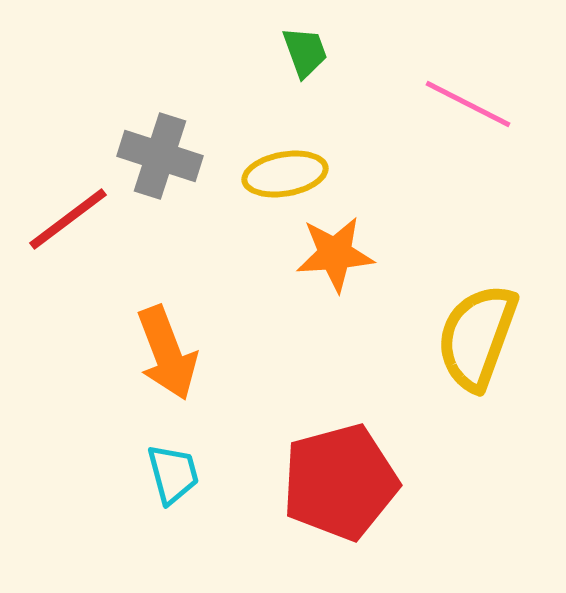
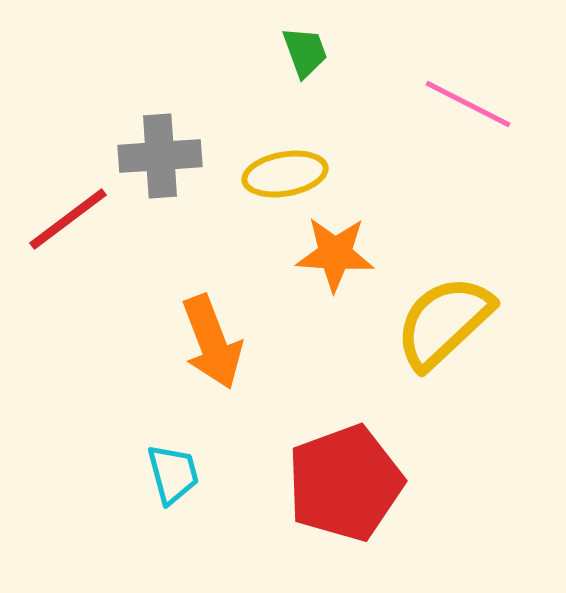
gray cross: rotated 22 degrees counterclockwise
orange star: rotated 8 degrees clockwise
yellow semicircle: moved 33 px left, 15 px up; rotated 27 degrees clockwise
orange arrow: moved 45 px right, 11 px up
red pentagon: moved 5 px right, 1 px down; rotated 5 degrees counterclockwise
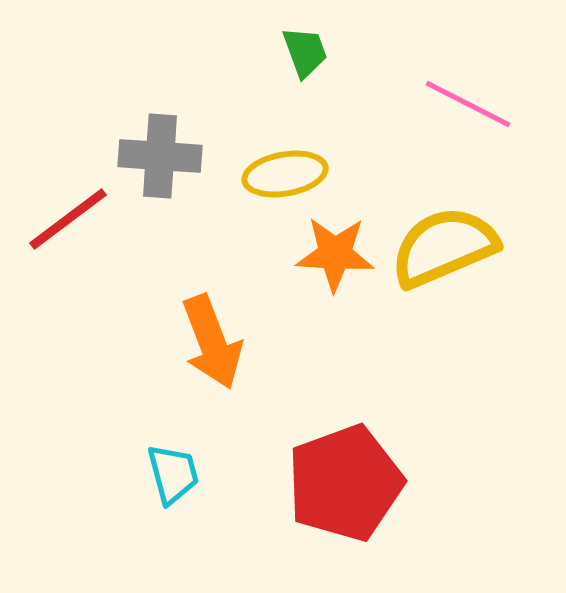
gray cross: rotated 8 degrees clockwise
yellow semicircle: moved 75 px up; rotated 20 degrees clockwise
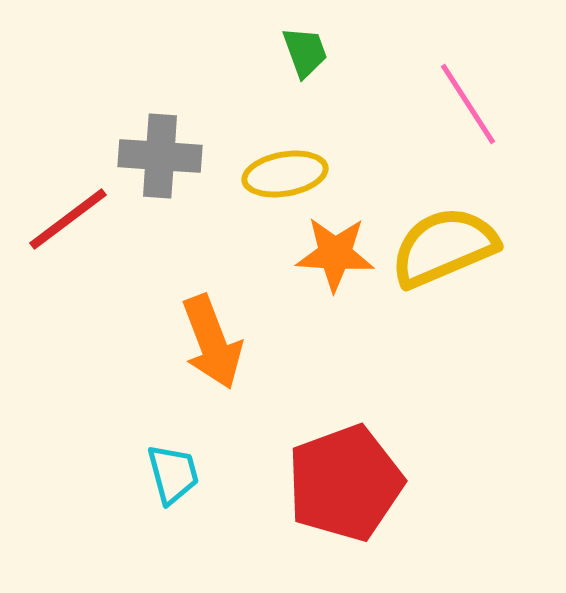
pink line: rotated 30 degrees clockwise
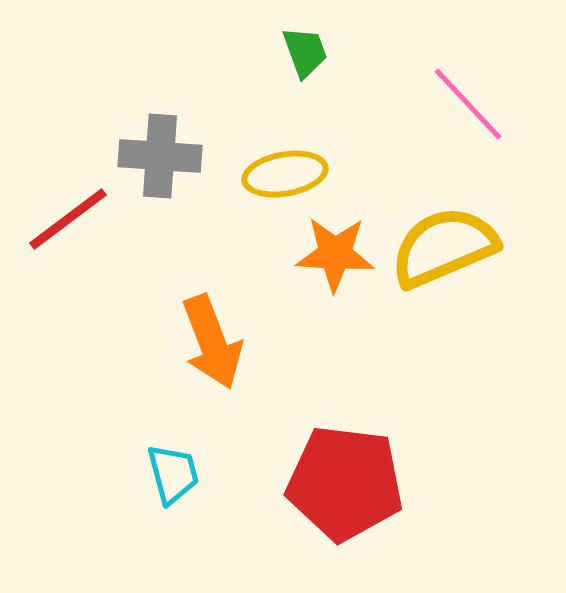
pink line: rotated 10 degrees counterclockwise
red pentagon: rotated 27 degrees clockwise
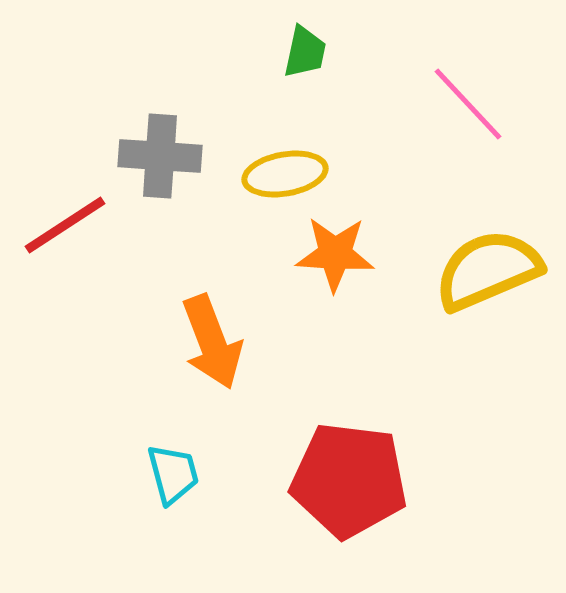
green trapezoid: rotated 32 degrees clockwise
red line: moved 3 px left, 6 px down; rotated 4 degrees clockwise
yellow semicircle: moved 44 px right, 23 px down
red pentagon: moved 4 px right, 3 px up
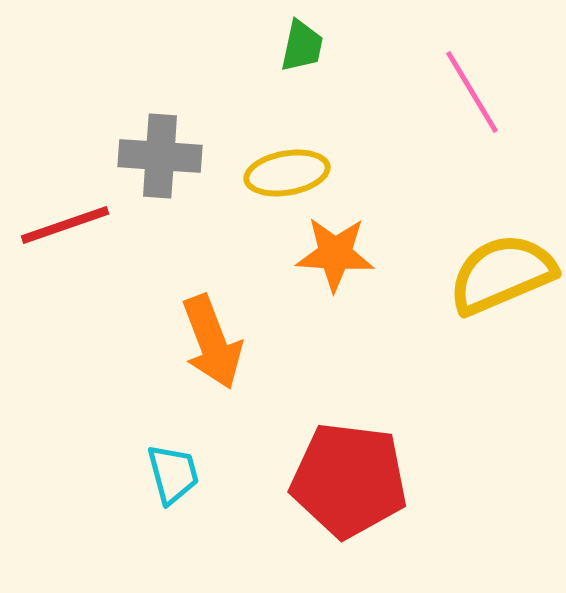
green trapezoid: moved 3 px left, 6 px up
pink line: moved 4 px right, 12 px up; rotated 12 degrees clockwise
yellow ellipse: moved 2 px right, 1 px up
red line: rotated 14 degrees clockwise
yellow semicircle: moved 14 px right, 4 px down
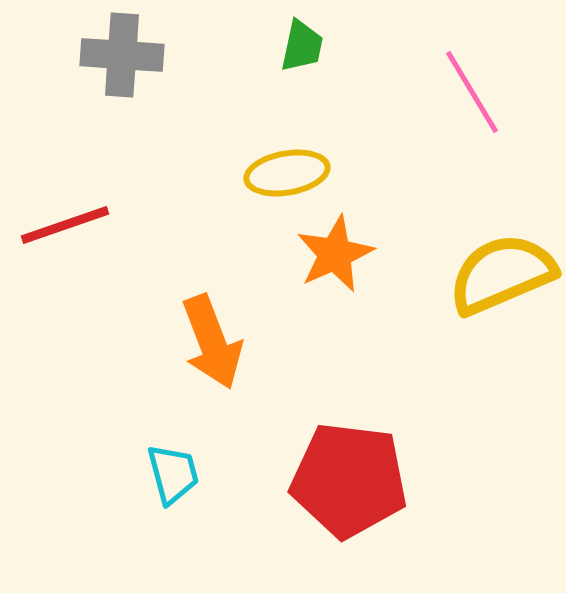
gray cross: moved 38 px left, 101 px up
orange star: rotated 28 degrees counterclockwise
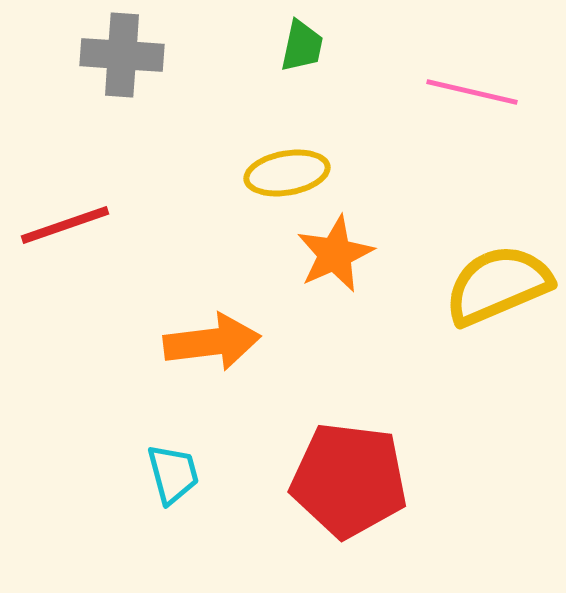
pink line: rotated 46 degrees counterclockwise
yellow semicircle: moved 4 px left, 11 px down
orange arrow: rotated 76 degrees counterclockwise
